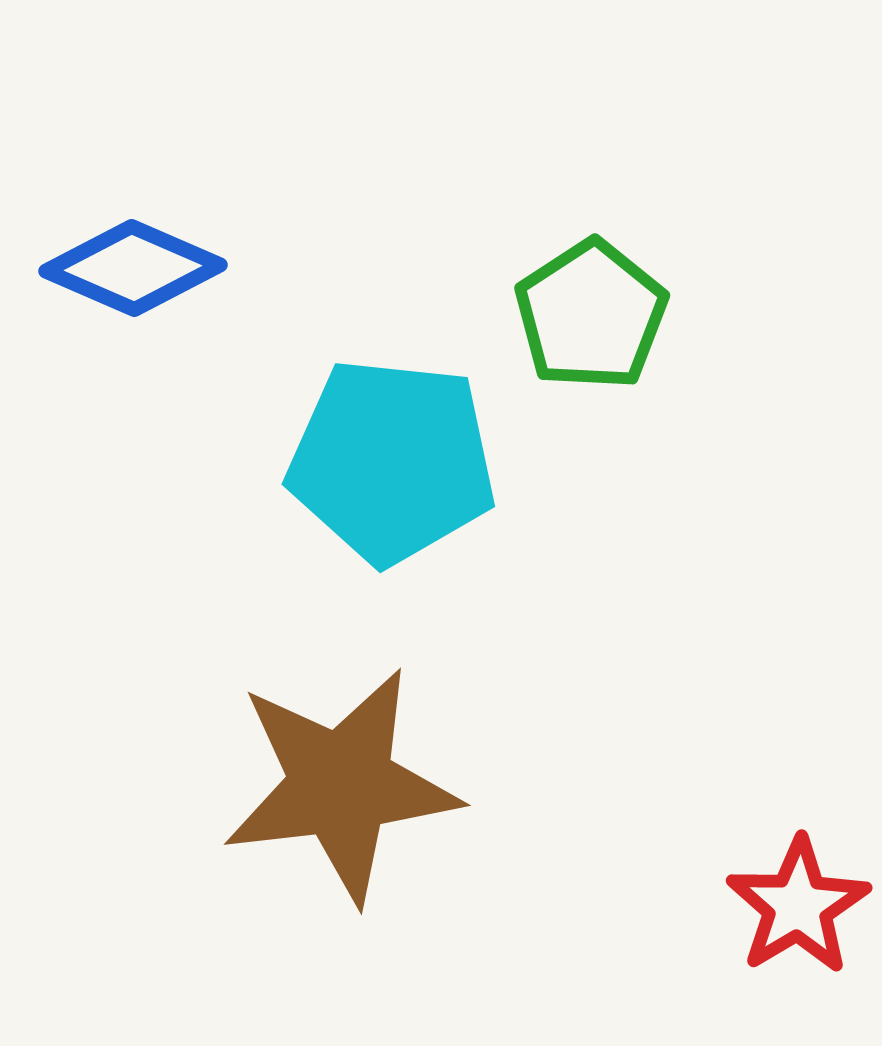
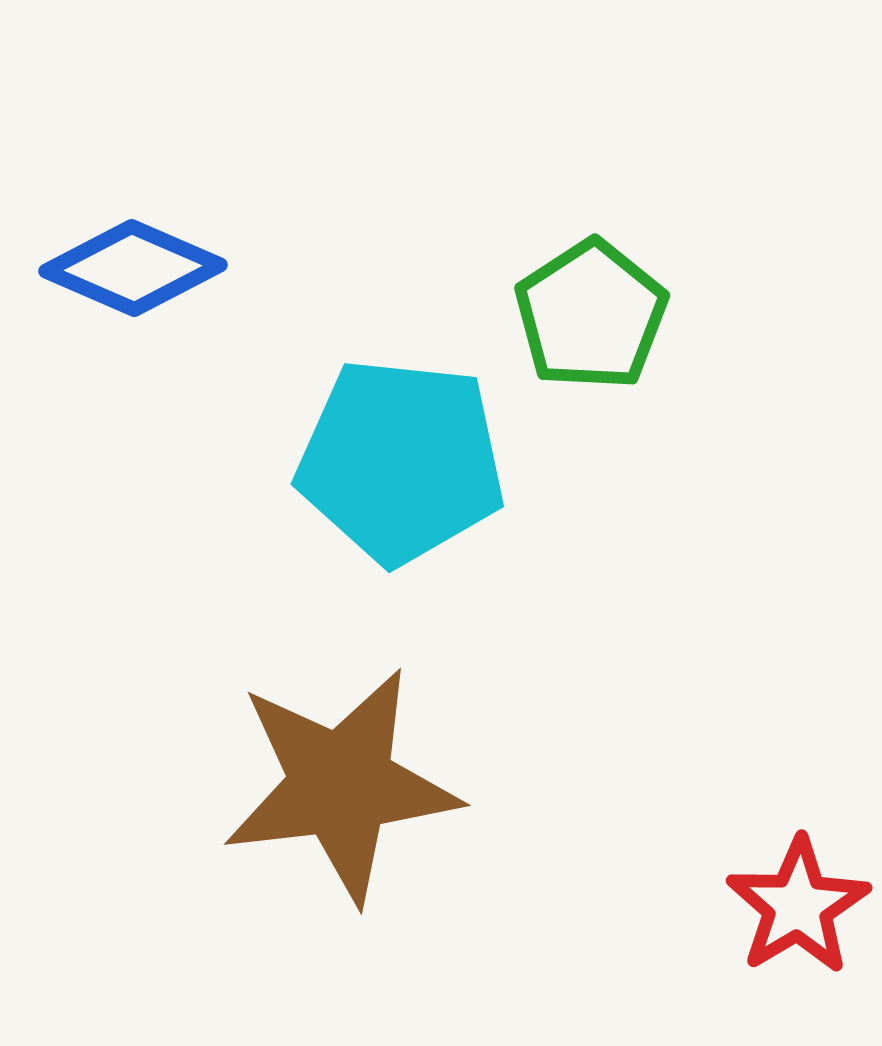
cyan pentagon: moved 9 px right
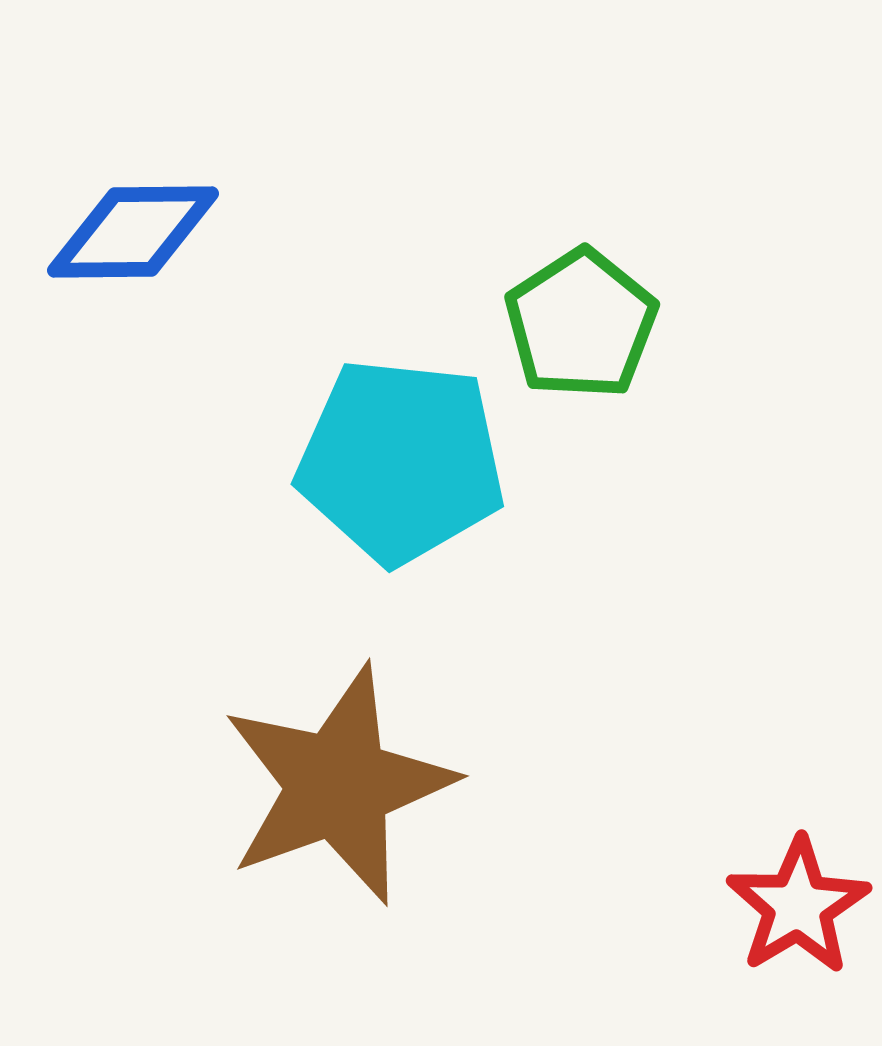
blue diamond: moved 36 px up; rotated 24 degrees counterclockwise
green pentagon: moved 10 px left, 9 px down
brown star: moved 3 px left; rotated 13 degrees counterclockwise
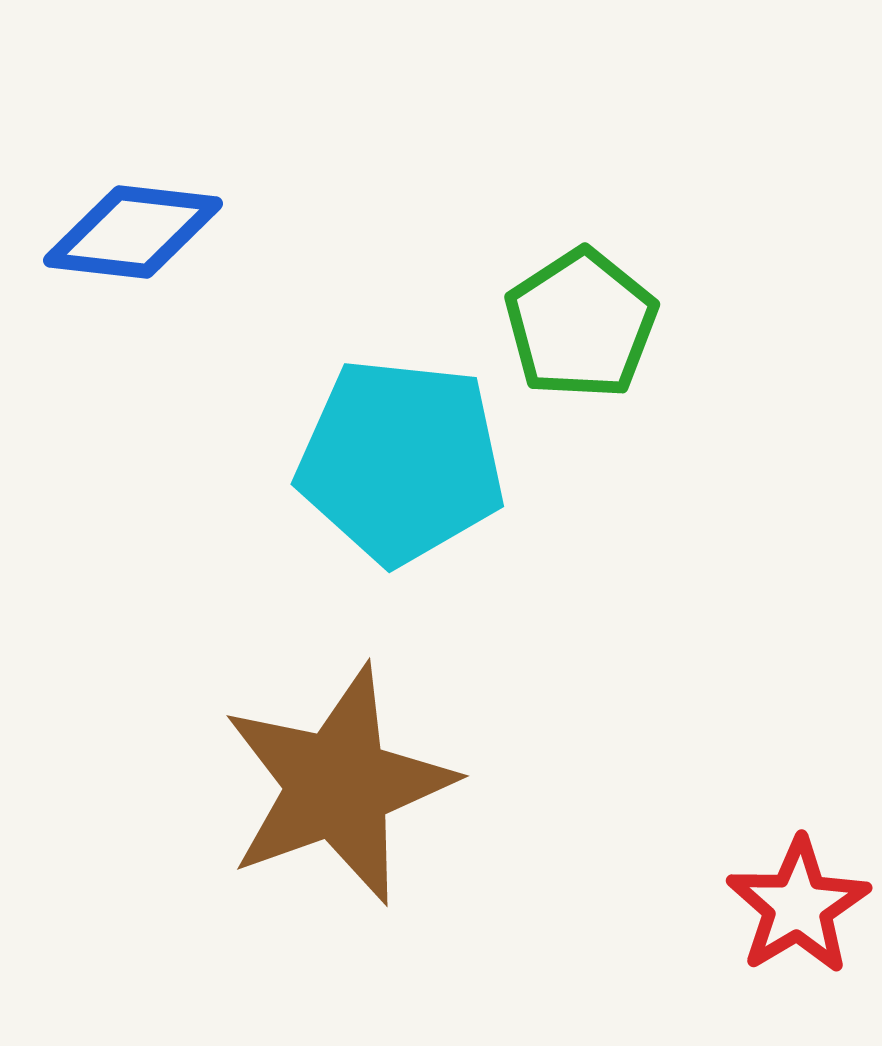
blue diamond: rotated 7 degrees clockwise
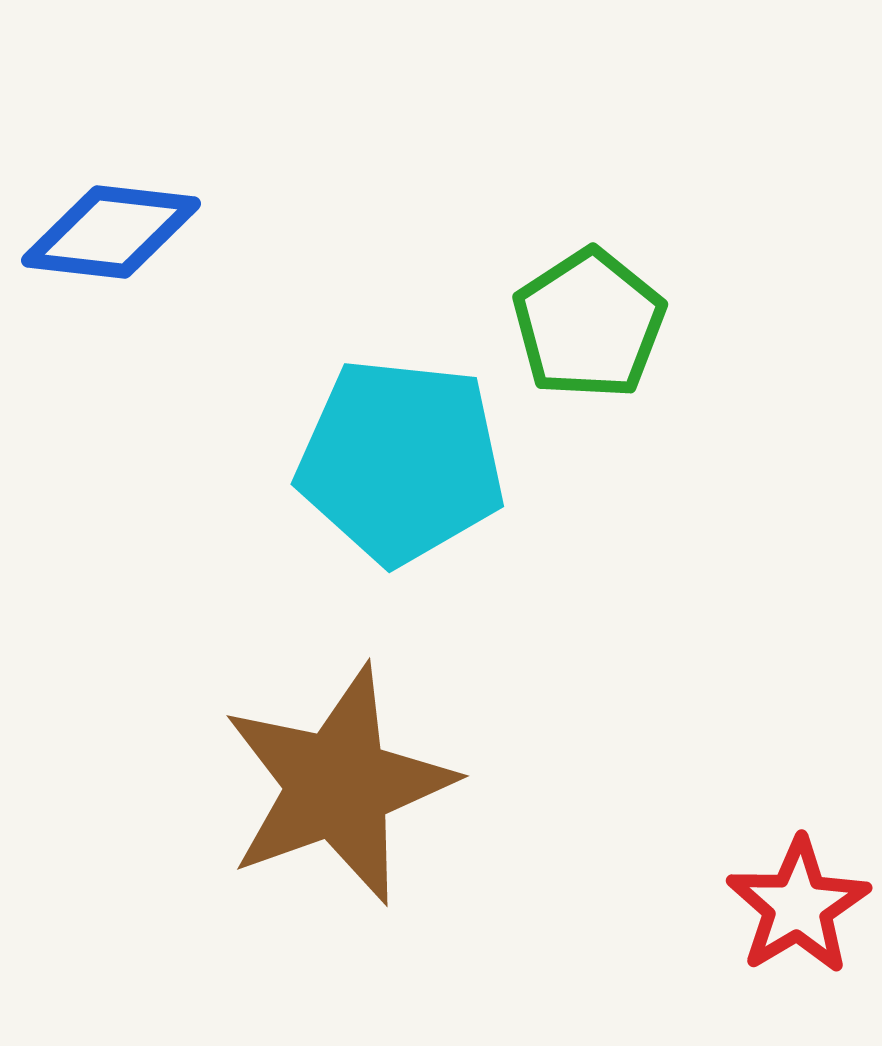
blue diamond: moved 22 px left
green pentagon: moved 8 px right
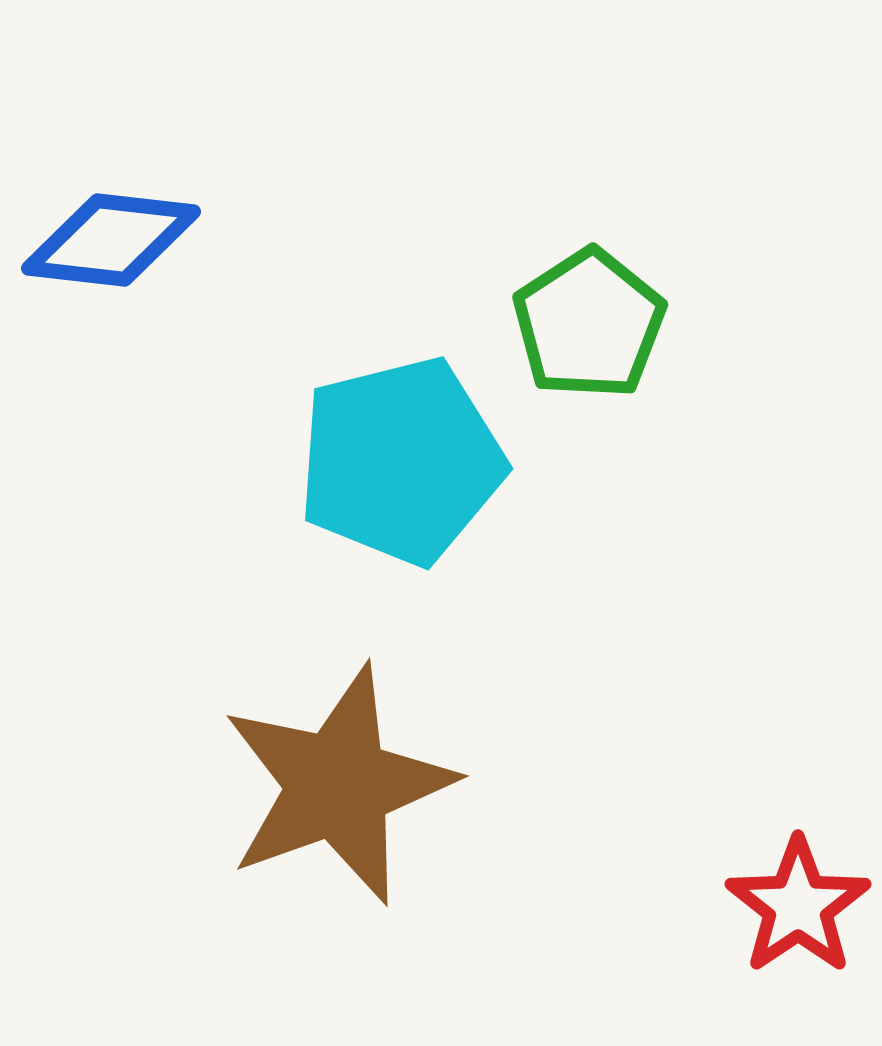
blue diamond: moved 8 px down
cyan pentagon: rotated 20 degrees counterclockwise
red star: rotated 3 degrees counterclockwise
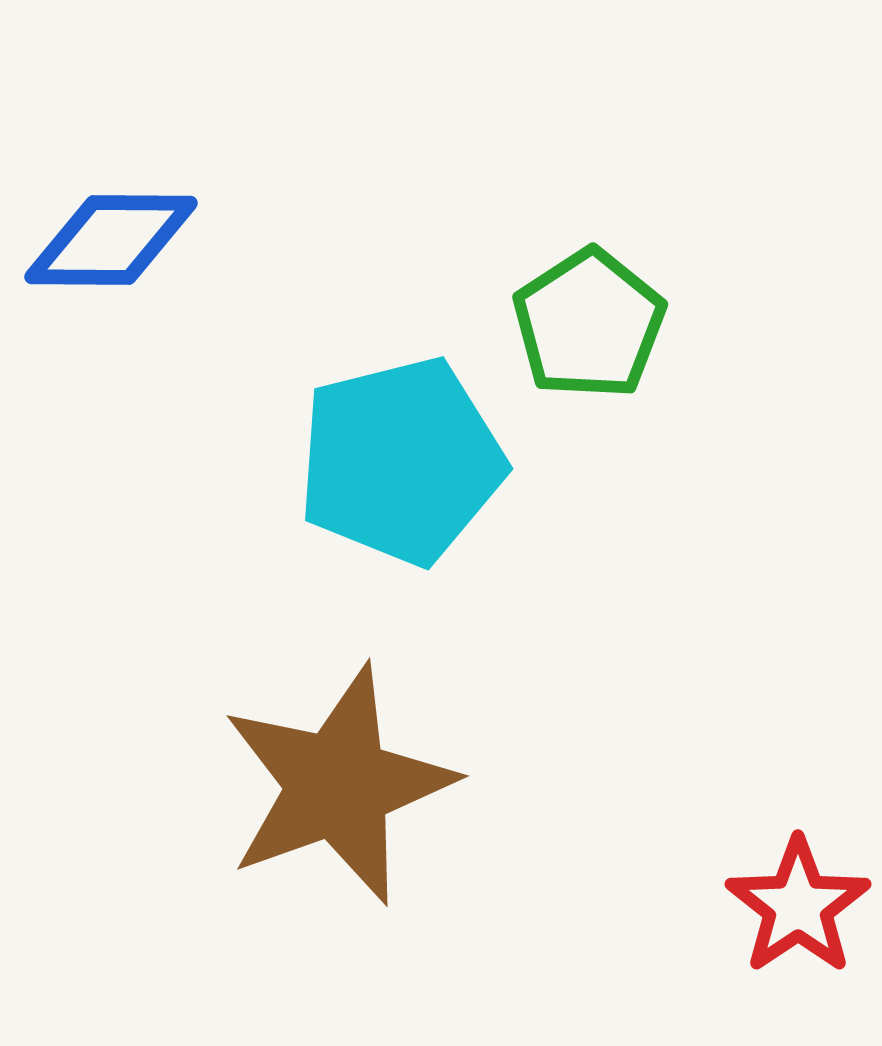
blue diamond: rotated 6 degrees counterclockwise
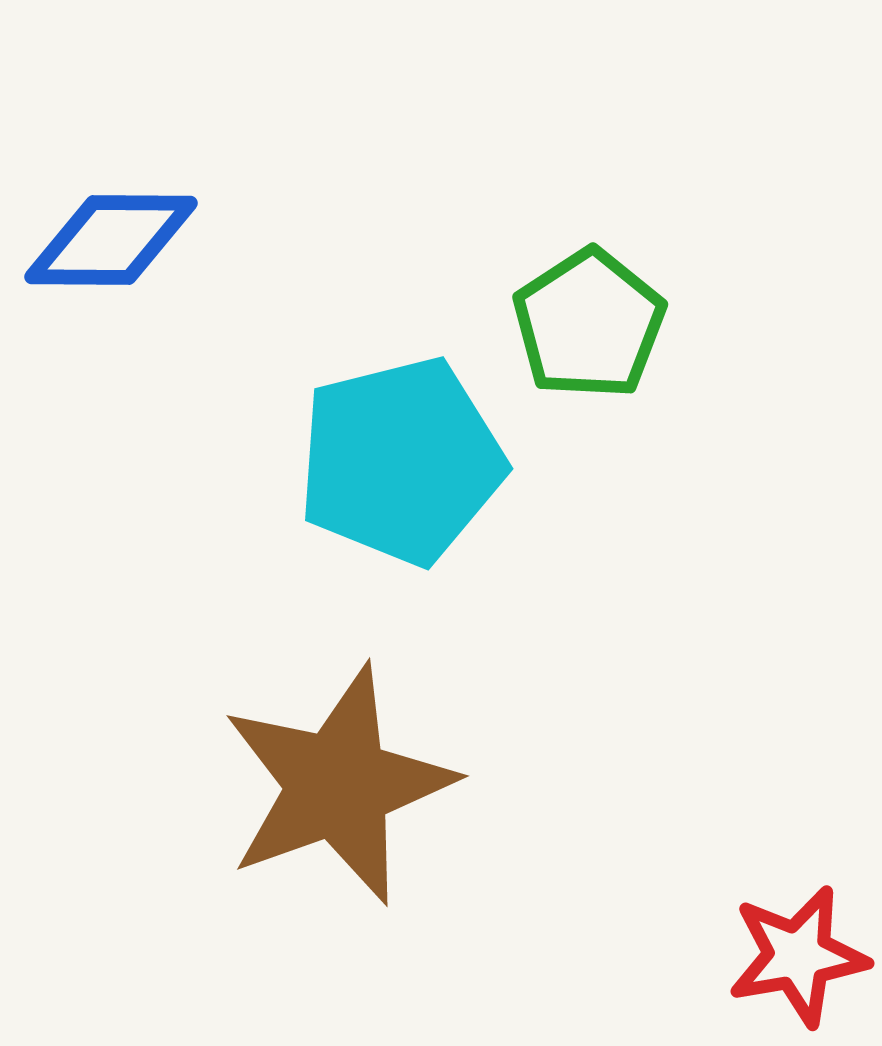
red star: moved 50 px down; rotated 24 degrees clockwise
